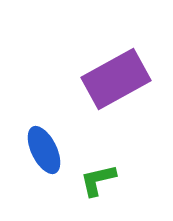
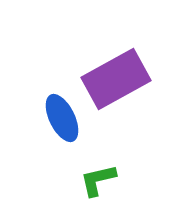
blue ellipse: moved 18 px right, 32 px up
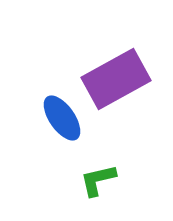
blue ellipse: rotated 9 degrees counterclockwise
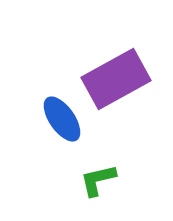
blue ellipse: moved 1 px down
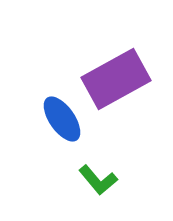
green L-shape: rotated 117 degrees counterclockwise
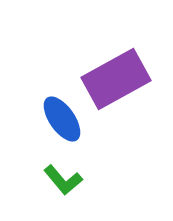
green L-shape: moved 35 px left
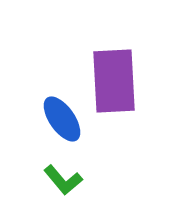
purple rectangle: moved 2 px left, 2 px down; rotated 64 degrees counterclockwise
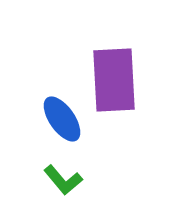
purple rectangle: moved 1 px up
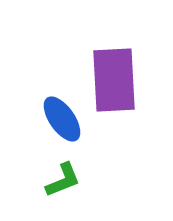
green L-shape: rotated 72 degrees counterclockwise
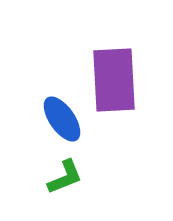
green L-shape: moved 2 px right, 3 px up
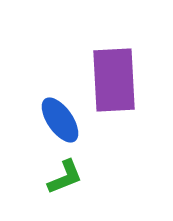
blue ellipse: moved 2 px left, 1 px down
